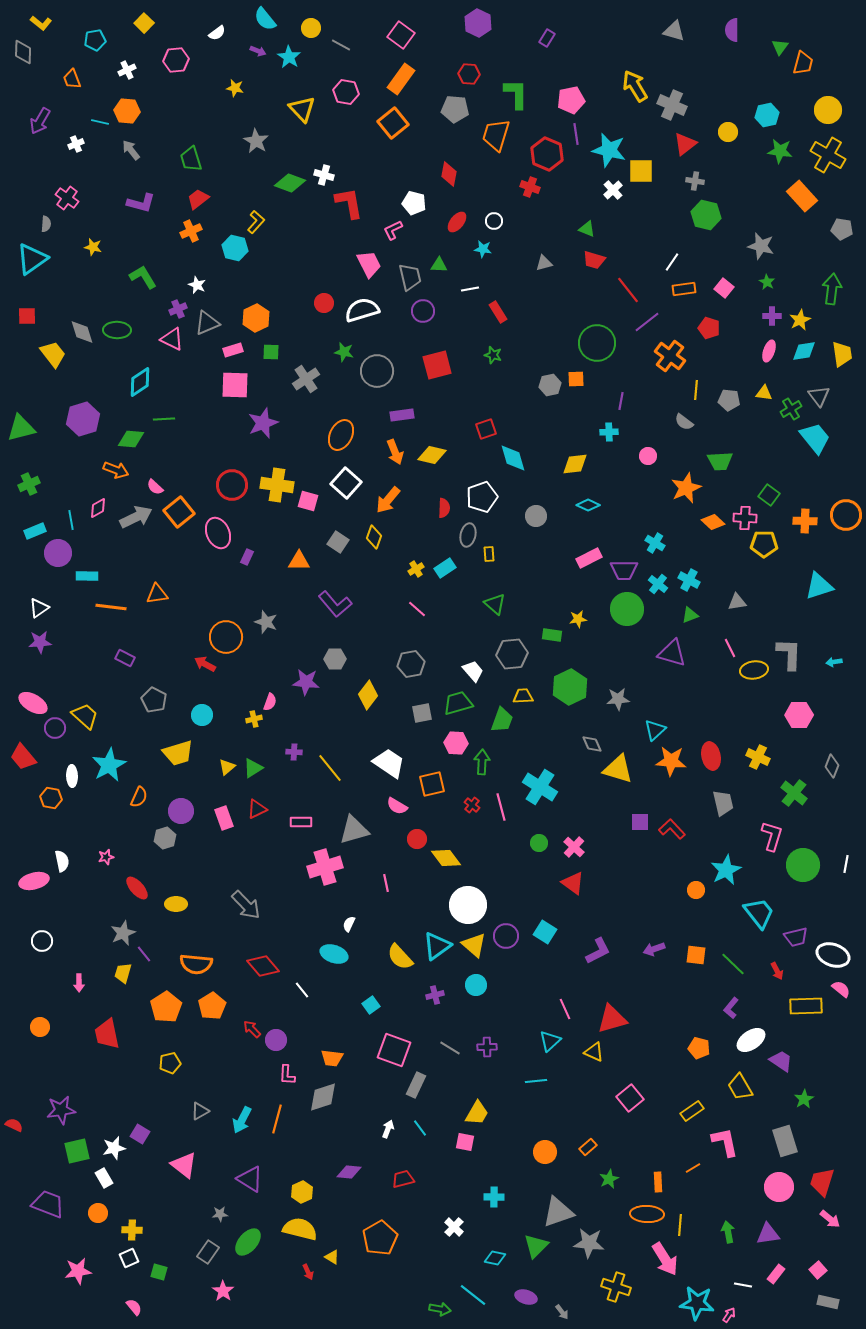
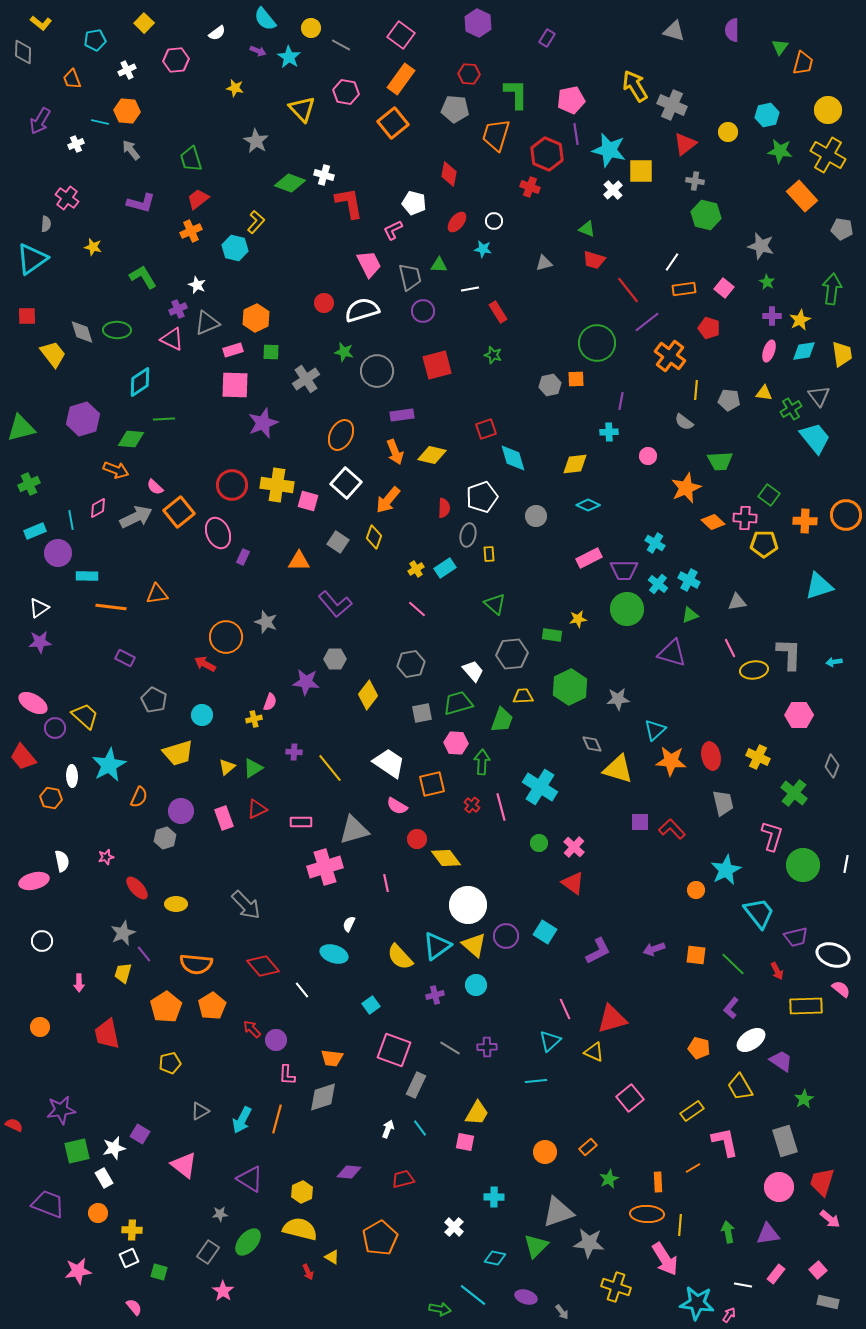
purple rectangle at (247, 557): moved 4 px left
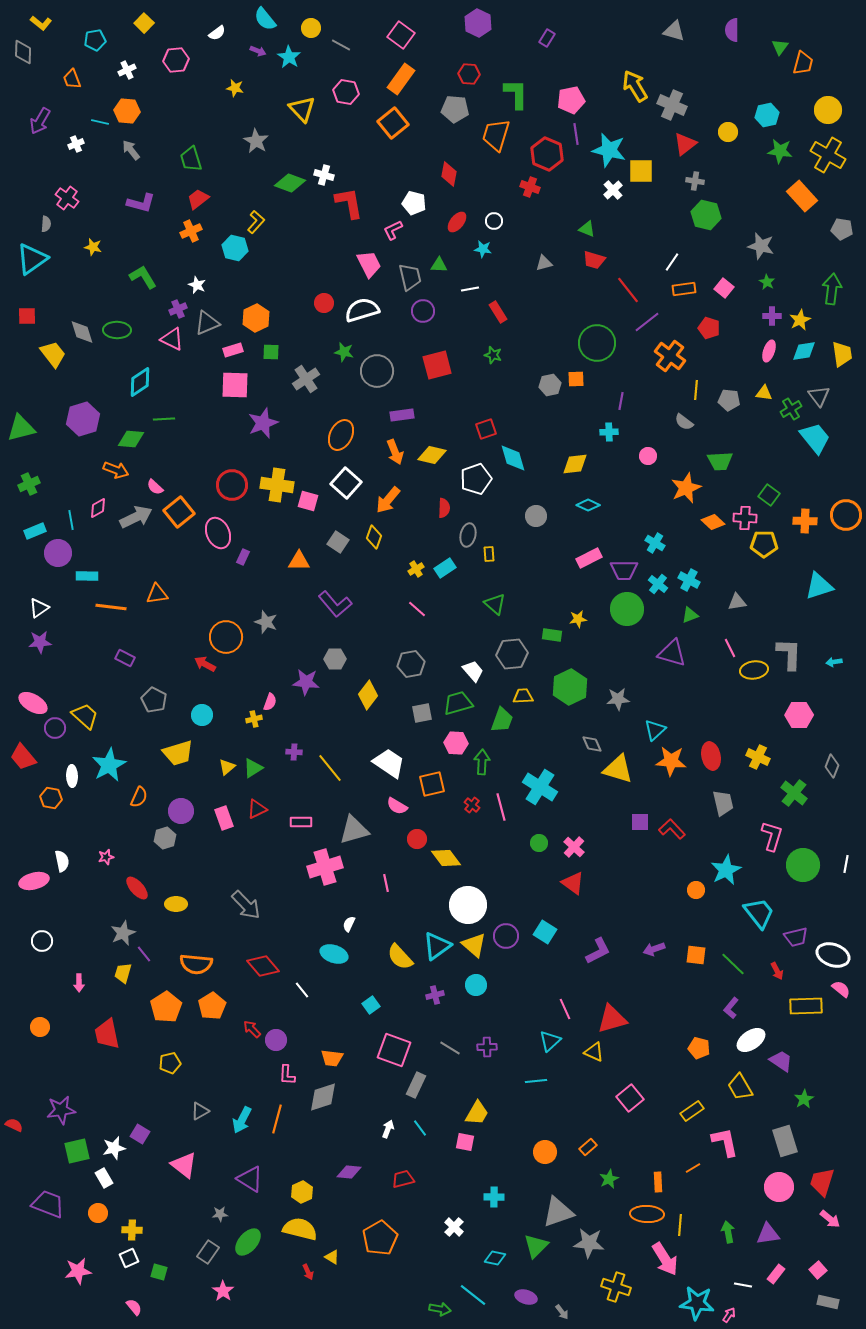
white pentagon at (482, 497): moved 6 px left, 18 px up
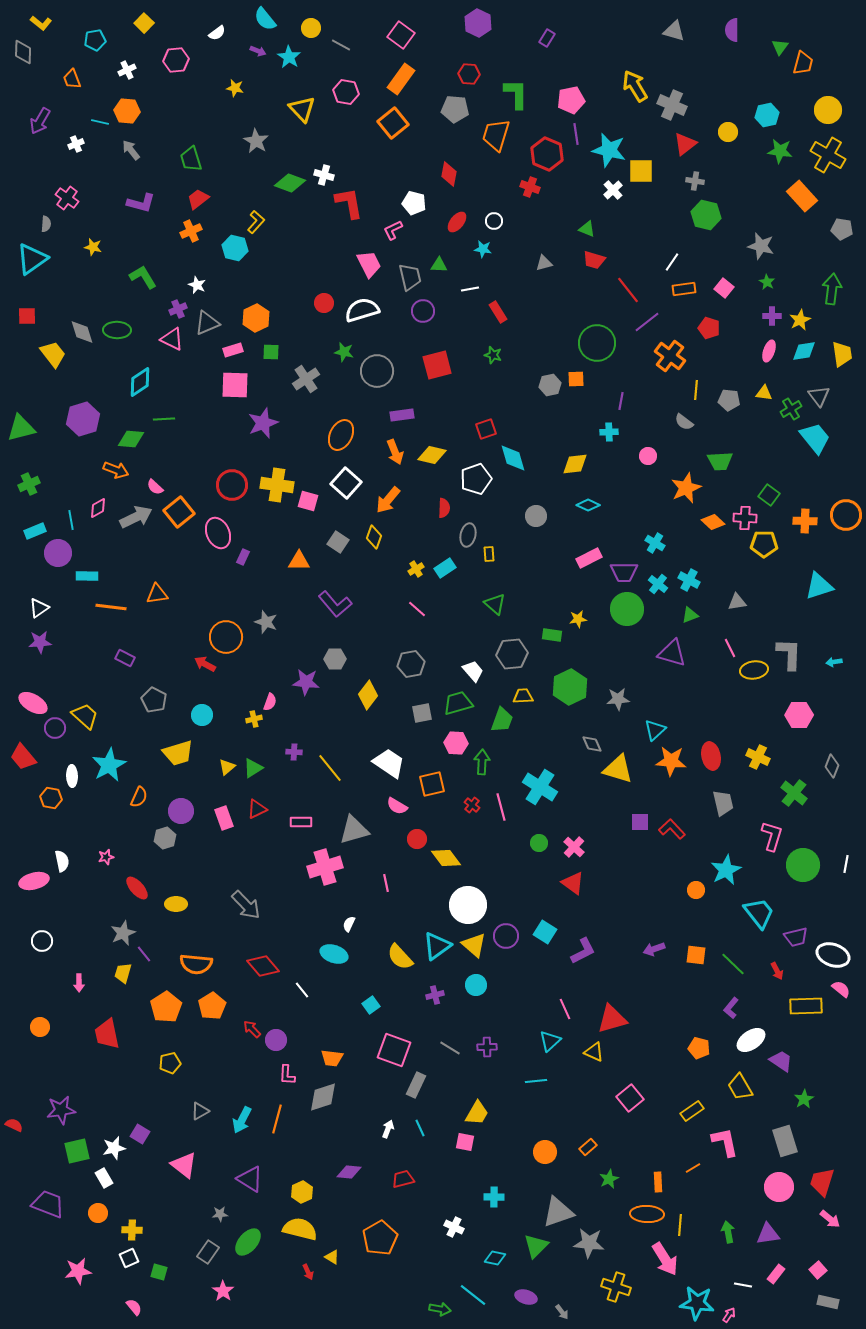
purple trapezoid at (624, 570): moved 2 px down
purple L-shape at (598, 951): moved 15 px left
cyan line at (420, 1128): rotated 12 degrees clockwise
white cross at (454, 1227): rotated 18 degrees counterclockwise
